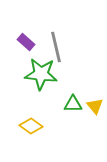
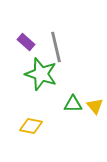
green star: rotated 12 degrees clockwise
yellow diamond: rotated 25 degrees counterclockwise
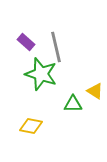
yellow triangle: moved 15 px up; rotated 18 degrees counterclockwise
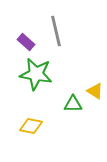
gray line: moved 16 px up
green star: moved 5 px left; rotated 8 degrees counterclockwise
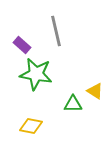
purple rectangle: moved 4 px left, 3 px down
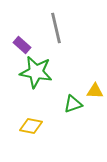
gray line: moved 3 px up
green star: moved 2 px up
yellow triangle: rotated 30 degrees counterclockwise
green triangle: rotated 18 degrees counterclockwise
